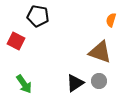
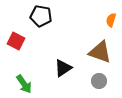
black pentagon: moved 3 px right
black triangle: moved 12 px left, 15 px up
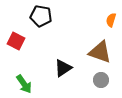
gray circle: moved 2 px right, 1 px up
